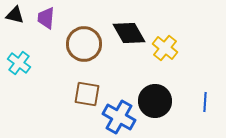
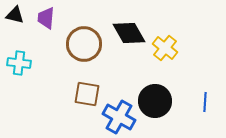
cyan cross: rotated 30 degrees counterclockwise
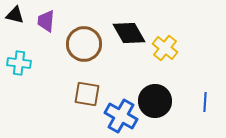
purple trapezoid: moved 3 px down
blue cross: moved 2 px right, 1 px up
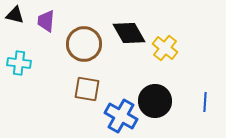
brown square: moved 5 px up
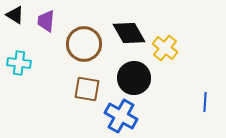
black triangle: rotated 18 degrees clockwise
black circle: moved 21 px left, 23 px up
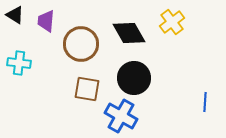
brown circle: moved 3 px left
yellow cross: moved 7 px right, 26 px up; rotated 15 degrees clockwise
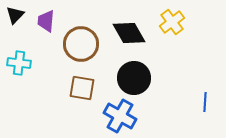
black triangle: rotated 42 degrees clockwise
brown square: moved 5 px left, 1 px up
blue cross: moved 1 px left
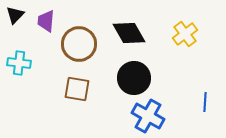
yellow cross: moved 13 px right, 12 px down
brown circle: moved 2 px left
brown square: moved 5 px left, 1 px down
blue cross: moved 28 px right
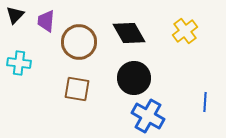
yellow cross: moved 3 px up
brown circle: moved 2 px up
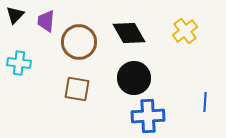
blue cross: rotated 32 degrees counterclockwise
